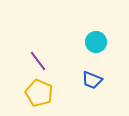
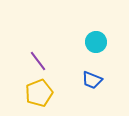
yellow pentagon: rotated 28 degrees clockwise
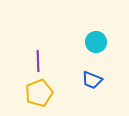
purple line: rotated 35 degrees clockwise
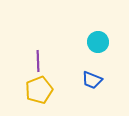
cyan circle: moved 2 px right
yellow pentagon: moved 3 px up
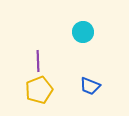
cyan circle: moved 15 px left, 10 px up
blue trapezoid: moved 2 px left, 6 px down
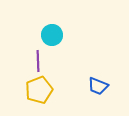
cyan circle: moved 31 px left, 3 px down
blue trapezoid: moved 8 px right
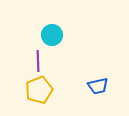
blue trapezoid: rotated 35 degrees counterclockwise
